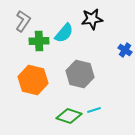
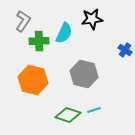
cyan semicircle: rotated 15 degrees counterclockwise
gray hexagon: moved 4 px right
green diamond: moved 1 px left, 1 px up
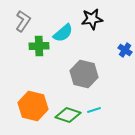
cyan semicircle: moved 1 px left; rotated 25 degrees clockwise
green cross: moved 5 px down
orange hexagon: moved 26 px down
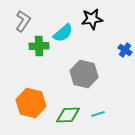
orange hexagon: moved 2 px left, 3 px up
cyan line: moved 4 px right, 4 px down
green diamond: rotated 20 degrees counterclockwise
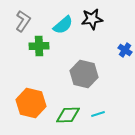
cyan semicircle: moved 8 px up
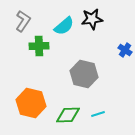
cyan semicircle: moved 1 px right, 1 px down
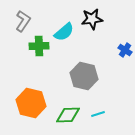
cyan semicircle: moved 6 px down
gray hexagon: moved 2 px down
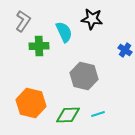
black star: rotated 15 degrees clockwise
cyan semicircle: rotated 75 degrees counterclockwise
